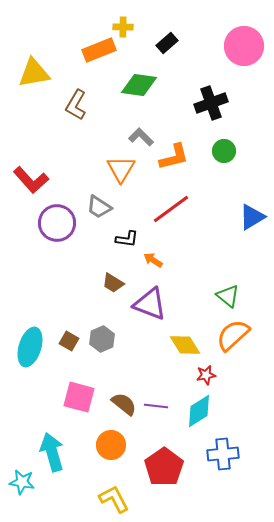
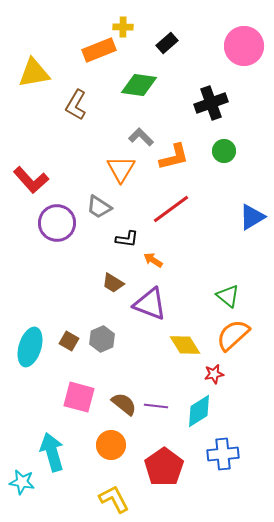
red star: moved 8 px right, 1 px up
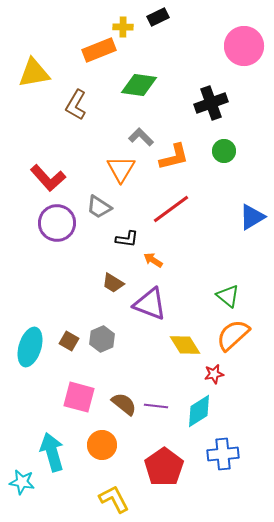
black rectangle: moved 9 px left, 26 px up; rotated 15 degrees clockwise
red L-shape: moved 17 px right, 2 px up
orange circle: moved 9 px left
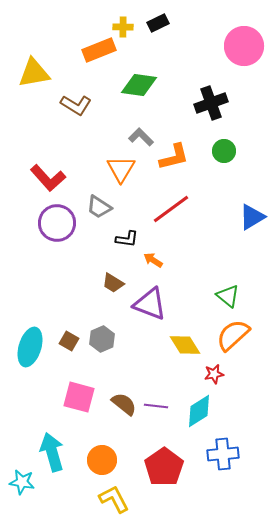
black rectangle: moved 6 px down
brown L-shape: rotated 88 degrees counterclockwise
orange circle: moved 15 px down
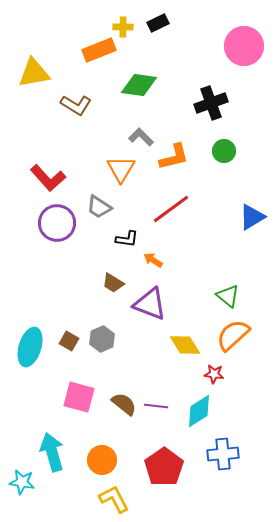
red star: rotated 18 degrees clockwise
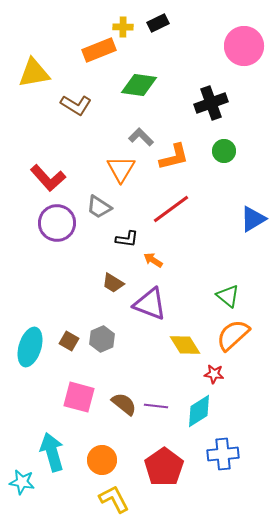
blue triangle: moved 1 px right, 2 px down
